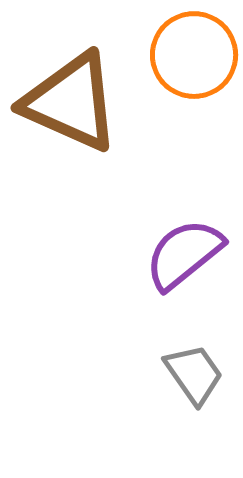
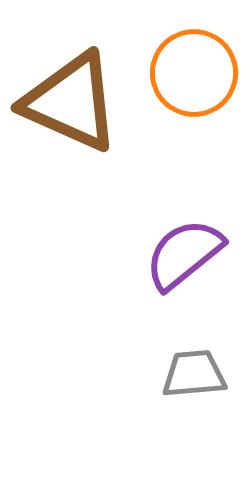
orange circle: moved 18 px down
gray trapezoid: rotated 60 degrees counterclockwise
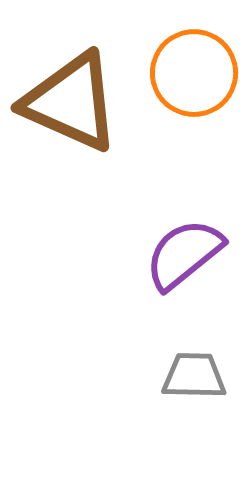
gray trapezoid: moved 2 px down; rotated 6 degrees clockwise
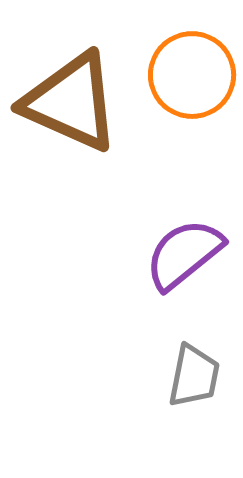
orange circle: moved 2 px left, 2 px down
gray trapezoid: rotated 100 degrees clockwise
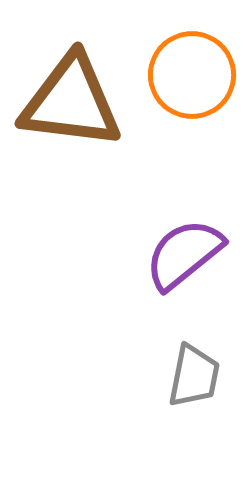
brown triangle: rotated 17 degrees counterclockwise
